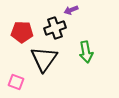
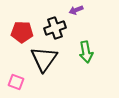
purple arrow: moved 5 px right
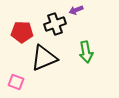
black cross: moved 4 px up
black triangle: moved 1 px up; rotated 32 degrees clockwise
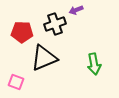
green arrow: moved 8 px right, 12 px down
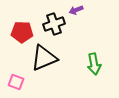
black cross: moved 1 px left
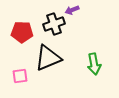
purple arrow: moved 4 px left
black triangle: moved 4 px right
pink square: moved 4 px right, 6 px up; rotated 28 degrees counterclockwise
